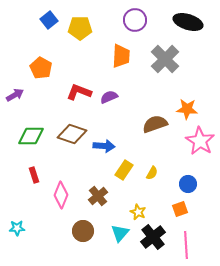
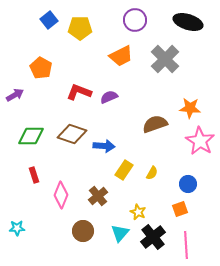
orange trapezoid: rotated 60 degrees clockwise
orange star: moved 3 px right, 1 px up
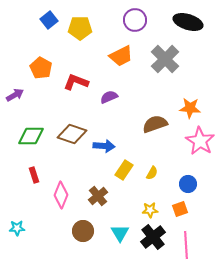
red L-shape: moved 3 px left, 10 px up
yellow star: moved 12 px right, 2 px up; rotated 28 degrees counterclockwise
cyan triangle: rotated 12 degrees counterclockwise
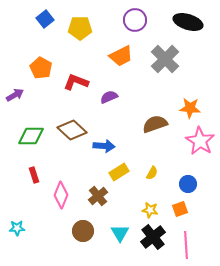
blue square: moved 4 px left, 1 px up
brown diamond: moved 4 px up; rotated 24 degrees clockwise
yellow rectangle: moved 5 px left, 2 px down; rotated 24 degrees clockwise
yellow star: rotated 14 degrees clockwise
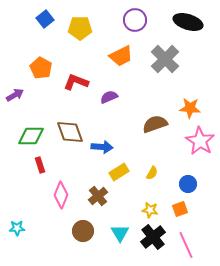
brown diamond: moved 2 px left, 2 px down; rotated 28 degrees clockwise
blue arrow: moved 2 px left, 1 px down
red rectangle: moved 6 px right, 10 px up
pink line: rotated 20 degrees counterclockwise
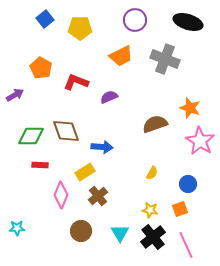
gray cross: rotated 24 degrees counterclockwise
orange star: rotated 15 degrees clockwise
brown diamond: moved 4 px left, 1 px up
red rectangle: rotated 70 degrees counterclockwise
yellow rectangle: moved 34 px left
brown circle: moved 2 px left
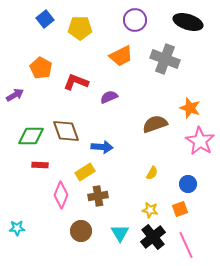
brown cross: rotated 30 degrees clockwise
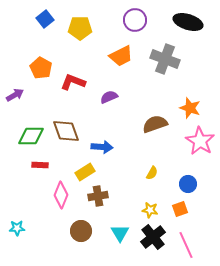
red L-shape: moved 3 px left
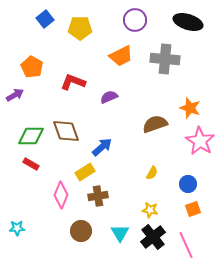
gray cross: rotated 16 degrees counterclockwise
orange pentagon: moved 9 px left, 1 px up
blue arrow: rotated 45 degrees counterclockwise
red rectangle: moved 9 px left, 1 px up; rotated 28 degrees clockwise
orange square: moved 13 px right
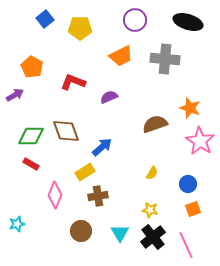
pink diamond: moved 6 px left
cyan star: moved 4 px up; rotated 14 degrees counterclockwise
